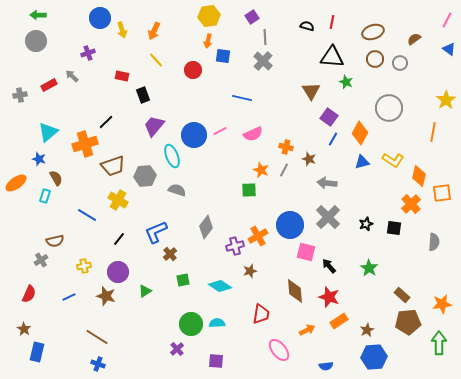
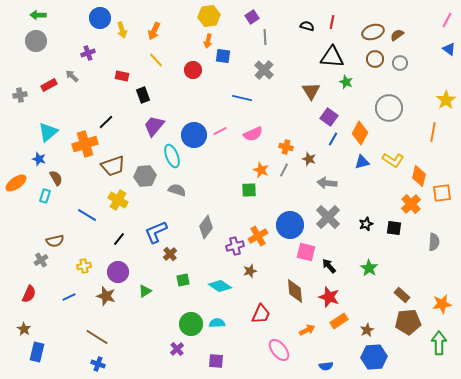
brown semicircle at (414, 39): moved 17 px left, 4 px up
gray cross at (263, 61): moved 1 px right, 9 px down
red trapezoid at (261, 314): rotated 15 degrees clockwise
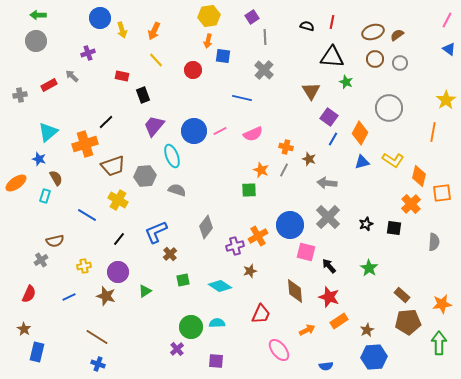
blue circle at (194, 135): moved 4 px up
green circle at (191, 324): moved 3 px down
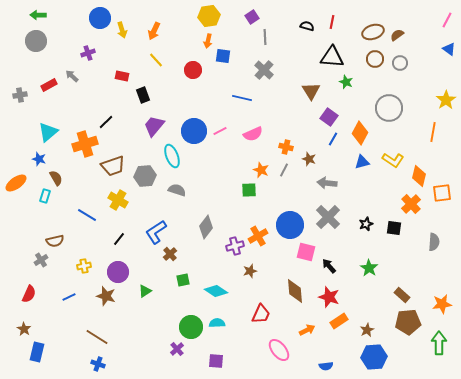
blue L-shape at (156, 232): rotated 10 degrees counterclockwise
cyan diamond at (220, 286): moved 4 px left, 5 px down
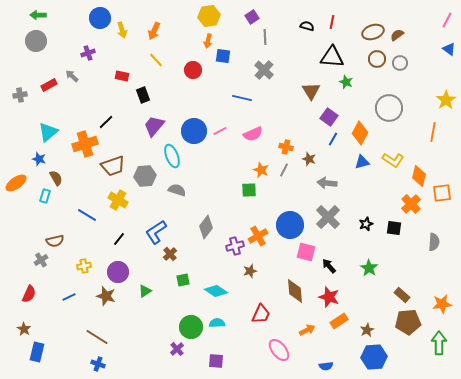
brown circle at (375, 59): moved 2 px right
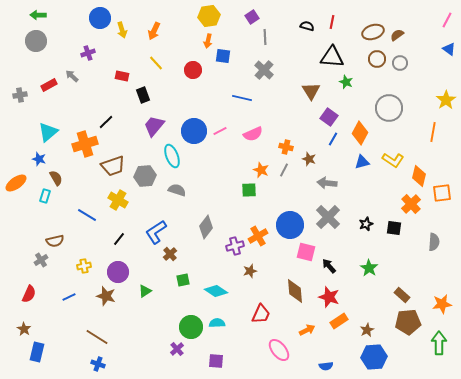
yellow line at (156, 60): moved 3 px down
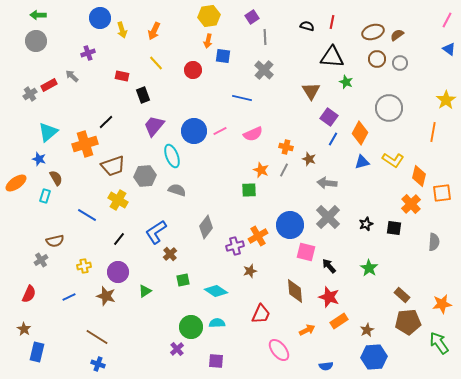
gray cross at (20, 95): moved 10 px right, 1 px up; rotated 24 degrees counterclockwise
green arrow at (439, 343): rotated 35 degrees counterclockwise
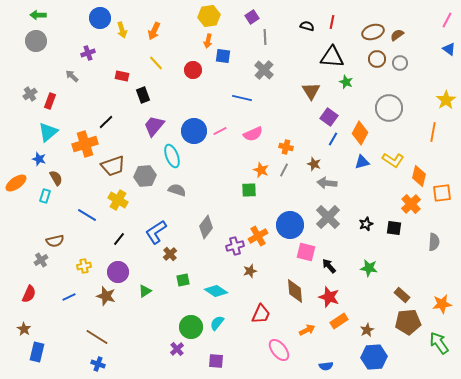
red rectangle at (49, 85): moved 1 px right, 16 px down; rotated 42 degrees counterclockwise
brown star at (309, 159): moved 5 px right, 5 px down
green star at (369, 268): rotated 24 degrees counterclockwise
cyan semicircle at (217, 323): rotated 49 degrees counterclockwise
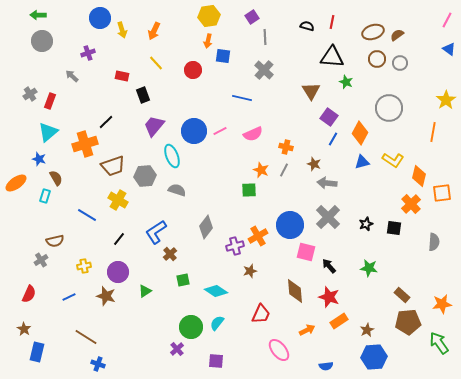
gray circle at (36, 41): moved 6 px right
brown line at (97, 337): moved 11 px left
